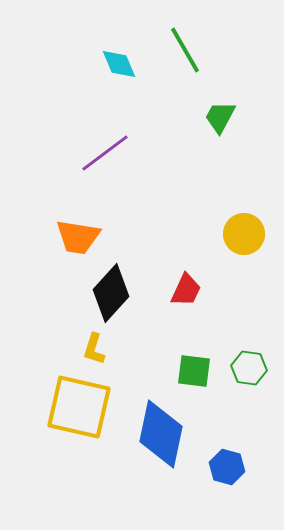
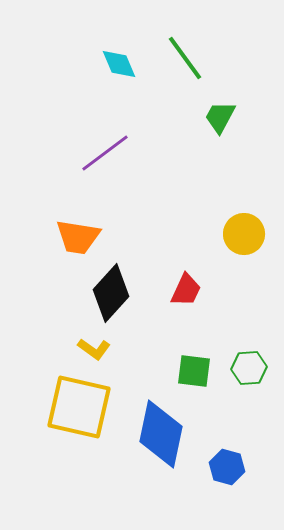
green line: moved 8 px down; rotated 6 degrees counterclockwise
yellow L-shape: rotated 72 degrees counterclockwise
green hexagon: rotated 12 degrees counterclockwise
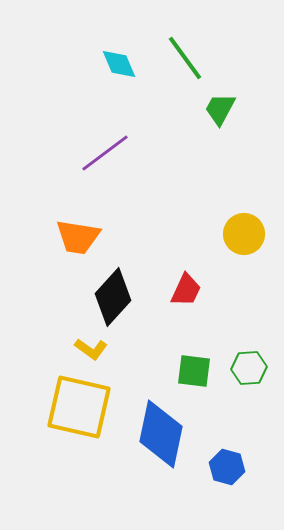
green trapezoid: moved 8 px up
black diamond: moved 2 px right, 4 px down
yellow L-shape: moved 3 px left
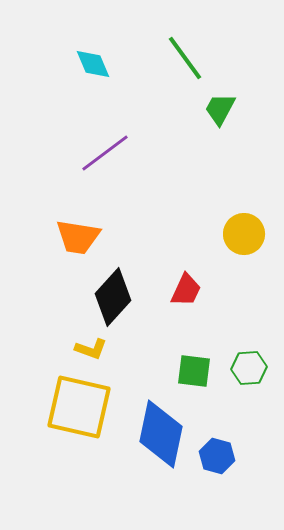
cyan diamond: moved 26 px left
yellow L-shape: rotated 16 degrees counterclockwise
blue hexagon: moved 10 px left, 11 px up
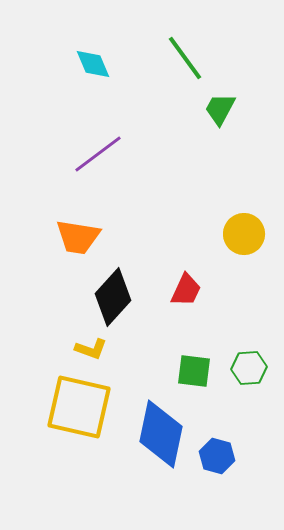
purple line: moved 7 px left, 1 px down
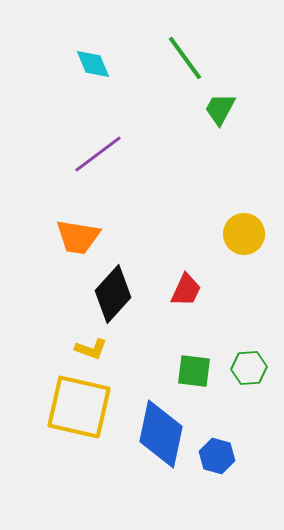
black diamond: moved 3 px up
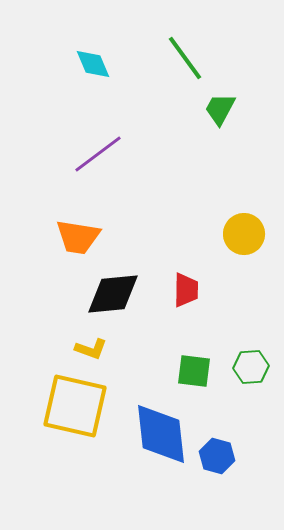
red trapezoid: rotated 24 degrees counterclockwise
black diamond: rotated 42 degrees clockwise
green hexagon: moved 2 px right, 1 px up
yellow square: moved 4 px left, 1 px up
blue diamond: rotated 18 degrees counterclockwise
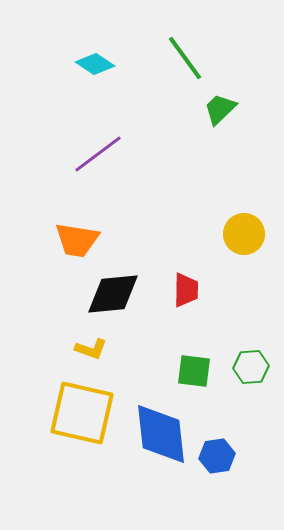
cyan diamond: moved 2 px right; rotated 33 degrees counterclockwise
green trapezoid: rotated 18 degrees clockwise
orange trapezoid: moved 1 px left, 3 px down
yellow square: moved 7 px right, 7 px down
blue hexagon: rotated 24 degrees counterclockwise
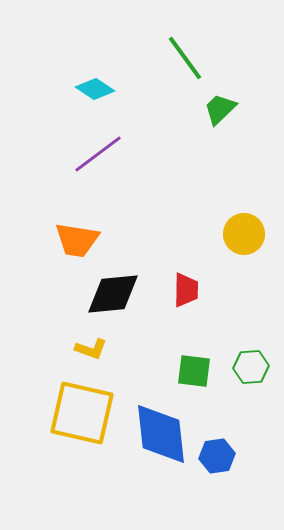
cyan diamond: moved 25 px down
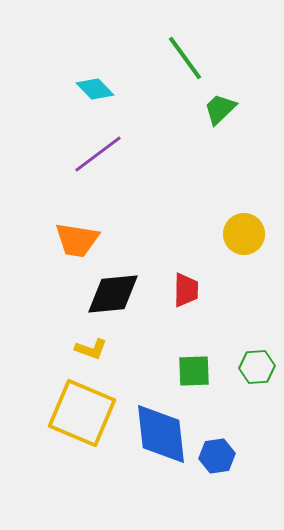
cyan diamond: rotated 12 degrees clockwise
green hexagon: moved 6 px right
green square: rotated 9 degrees counterclockwise
yellow square: rotated 10 degrees clockwise
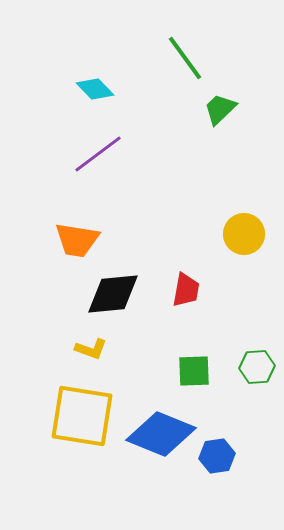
red trapezoid: rotated 9 degrees clockwise
yellow square: moved 3 px down; rotated 14 degrees counterclockwise
blue diamond: rotated 62 degrees counterclockwise
